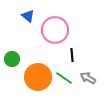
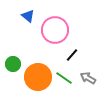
black line: rotated 48 degrees clockwise
green circle: moved 1 px right, 5 px down
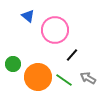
green line: moved 2 px down
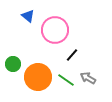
green line: moved 2 px right
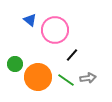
blue triangle: moved 2 px right, 4 px down
green circle: moved 2 px right
gray arrow: rotated 140 degrees clockwise
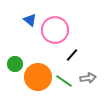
green line: moved 2 px left, 1 px down
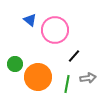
black line: moved 2 px right, 1 px down
green line: moved 3 px right, 3 px down; rotated 66 degrees clockwise
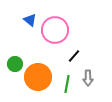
gray arrow: rotated 98 degrees clockwise
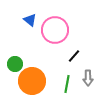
orange circle: moved 6 px left, 4 px down
